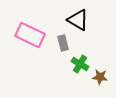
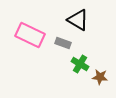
gray rectangle: rotated 56 degrees counterclockwise
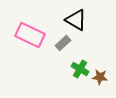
black triangle: moved 2 px left
gray rectangle: rotated 63 degrees counterclockwise
green cross: moved 5 px down
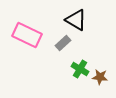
pink rectangle: moved 3 px left
